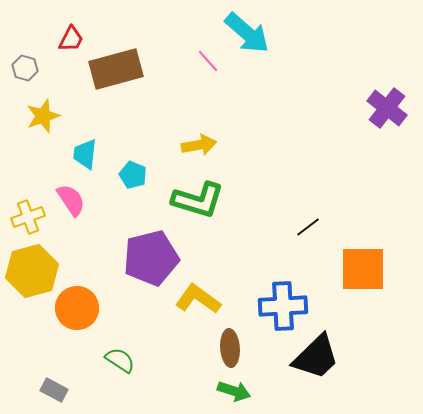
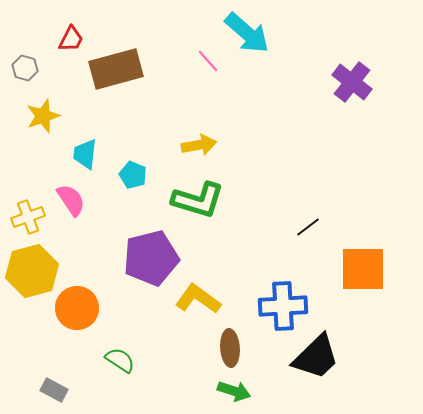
purple cross: moved 35 px left, 26 px up
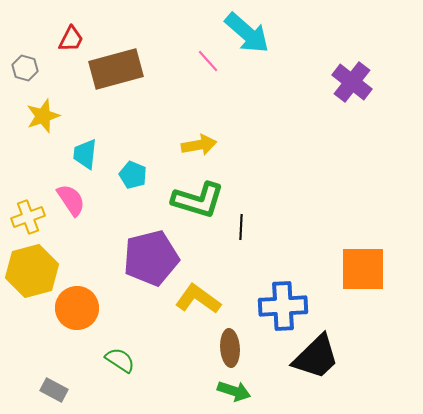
black line: moved 67 px left; rotated 50 degrees counterclockwise
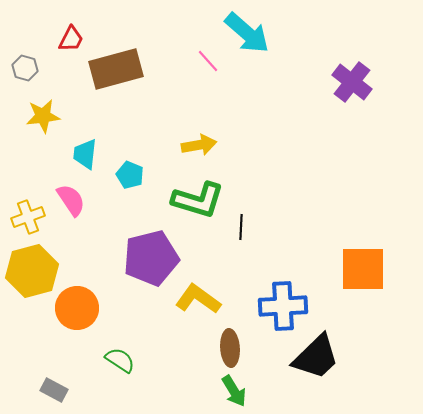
yellow star: rotated 12 degrees clockwise
cyan pentagon: moved 3 px left
green arrow: rotated 40 degrees clockwise
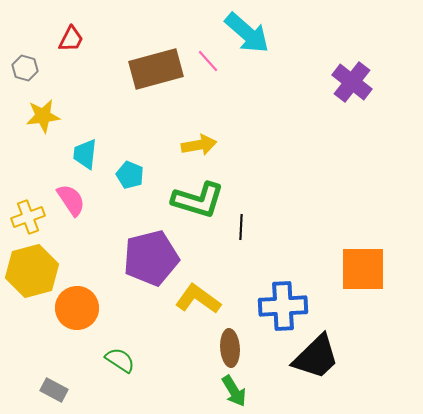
brown rectangle: moved 40 px right
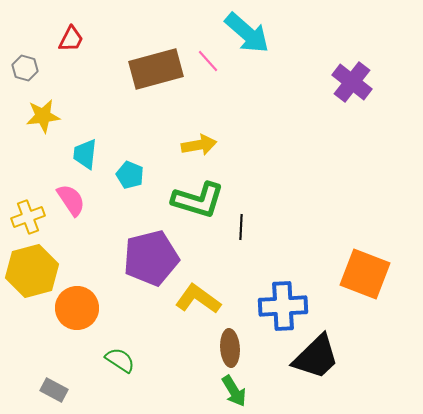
orange square: moved 2 px right, 5 px down; rotated 21 degrees clockwise
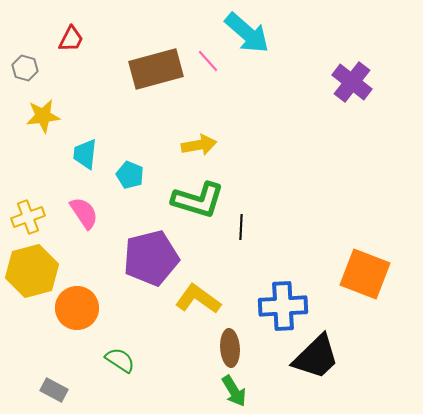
pink semicircle: moved 13 px right, 13 px down
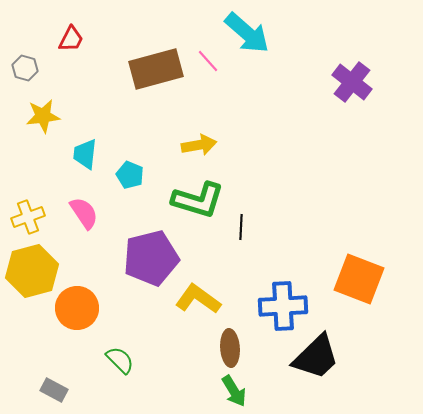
orange square: moved 6 px left, 5 px down
green semicircle: rotated 12 degrees clockwise
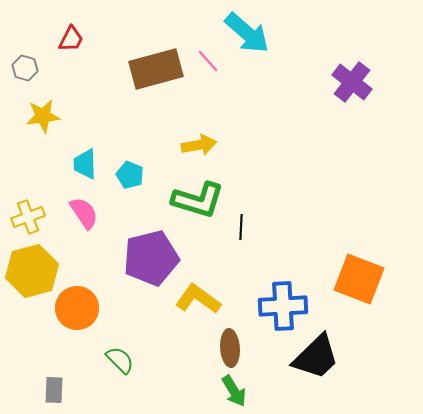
cyan trapezoid: moved 10 px down; rotated 8 degrees counterclockwise
gray rectangle: rotated 64 degrees clockwise
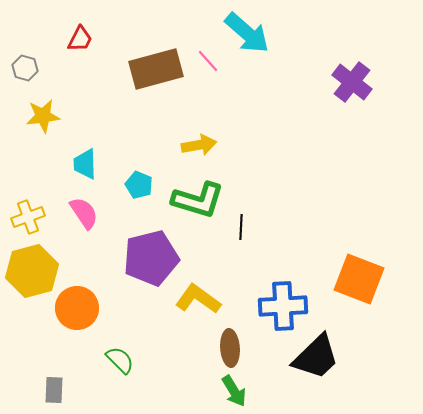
red trapezoid: moved 9 px right
cyan pentagon: moved 9 px right, 10 px down
